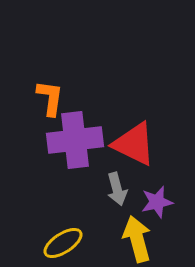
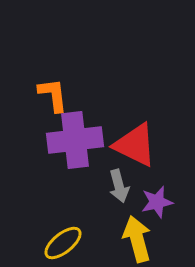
orange L-shape: moved 3 px right, 3 px up; rotated 15 degrees counterclockwise
red triangle: moved 1 px right, 1 px down
gray arrow: moved 2 px right, 3 px up
yellow ellipse: rotated 6 degrees counterclockwise
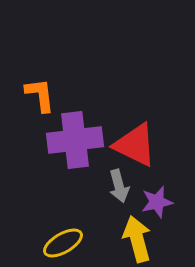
orange L-shape: moved 13 px left
yellow ellipse: rotated 9 degrees clockwise
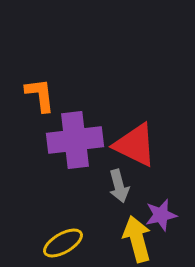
purple star: moved 4 px right, 13 px down
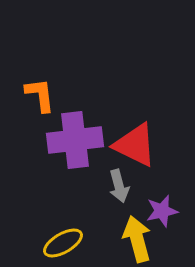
purple star: moved 1 px right, 4 px up
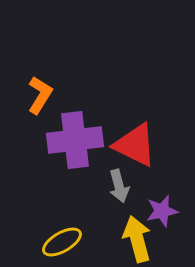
orange L-shape: rotated 39 degrees clockwise
yellow ellipse: moved 1 px left, 1 px up
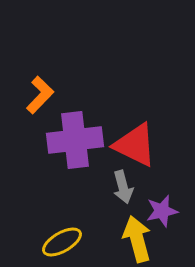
orange L-shape: rotated 12 degrees clockwise
gray arrow: moved 4 px right, 1 px down
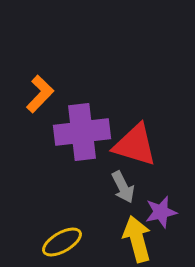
orange L-shape: moved 1 px up
purple cross: moved 7 px right, 8 px up
red triangle: rotated 9 degrees counterclockwise
gray arrow: rotated 12 degrees counterclockwise
purple star: moved 1 px left, 1 px down
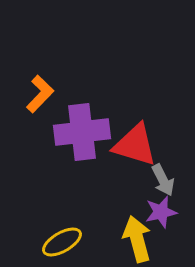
gray arrow: moved 40 px right, 7 px up
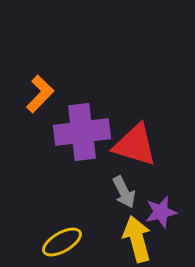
gray arrow: moved 39 px left, 12 px down
